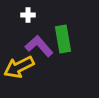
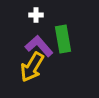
white cross: moved 8 px right
yellow arrow: moved 13 px right; rotated 32 degrees counterclockwise
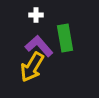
green rectangle: moved 2 px right, 1 px up
